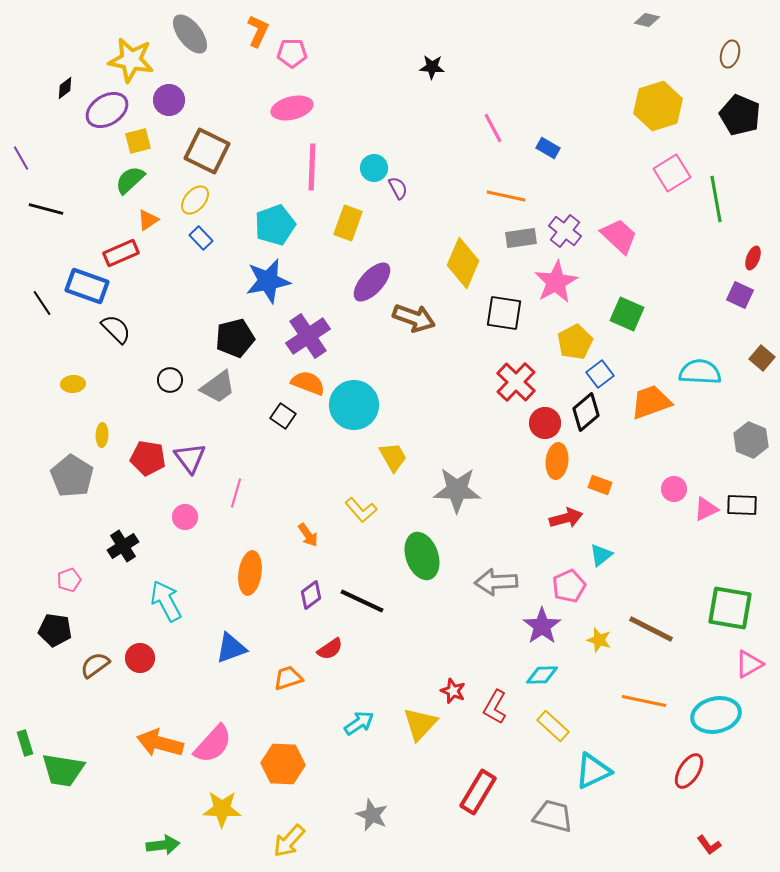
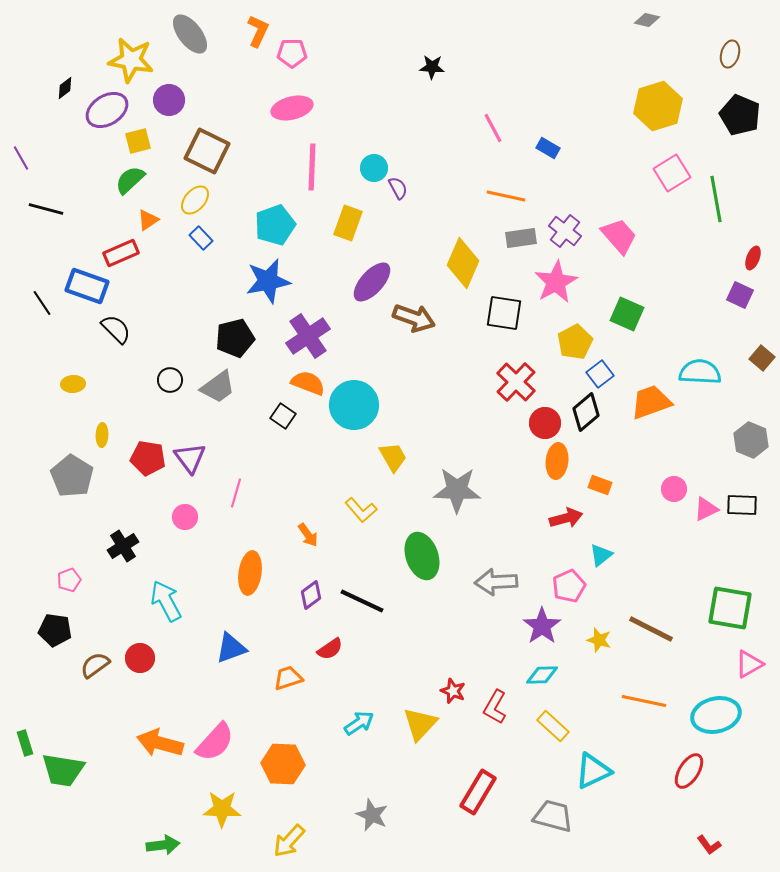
pink trapezoid at (619, 236): rotated 6 degrees clockwise
pink semicircle at (213, 744): moved 2 px right, 2 px up
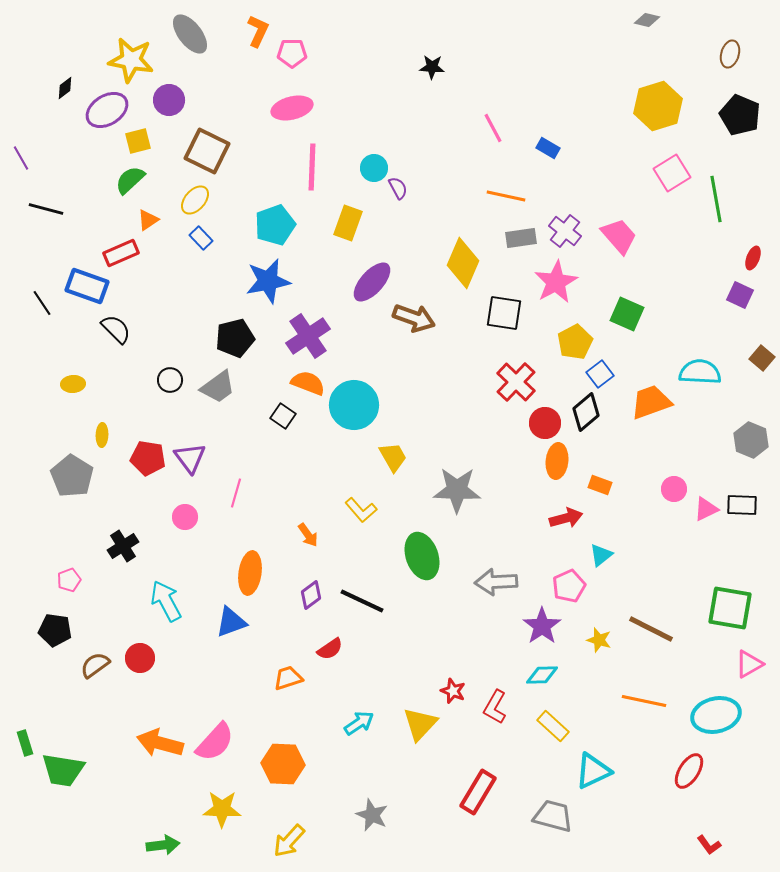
blue triangle at (231, 648): moved 26 px up
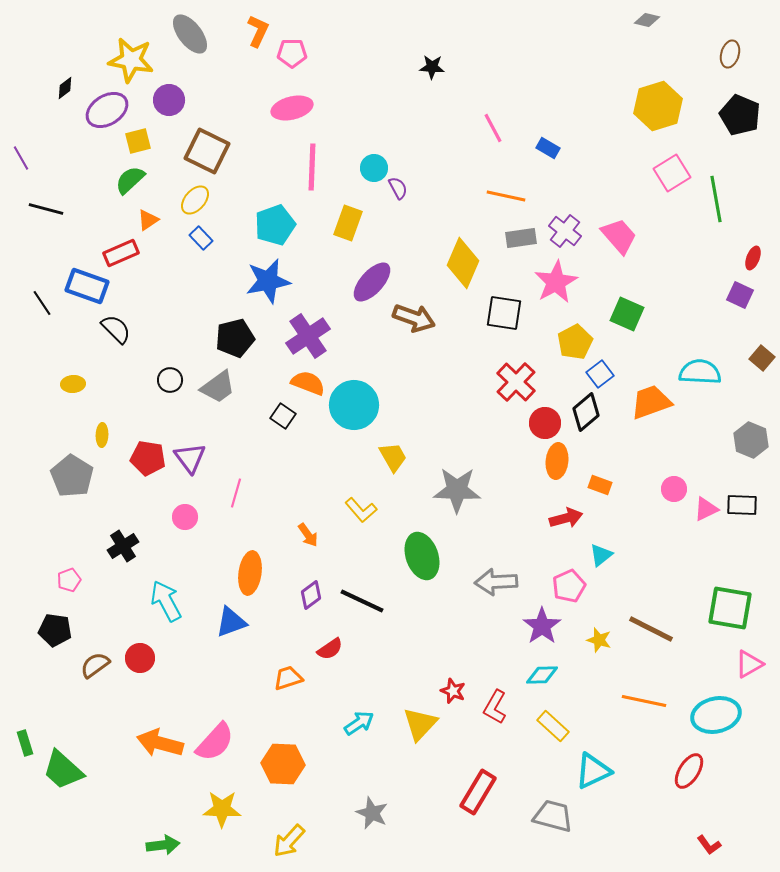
green trapezoid at (63, 770): rotated 33 degrees clockwise
gray star at (372, 815): moved 2 px up
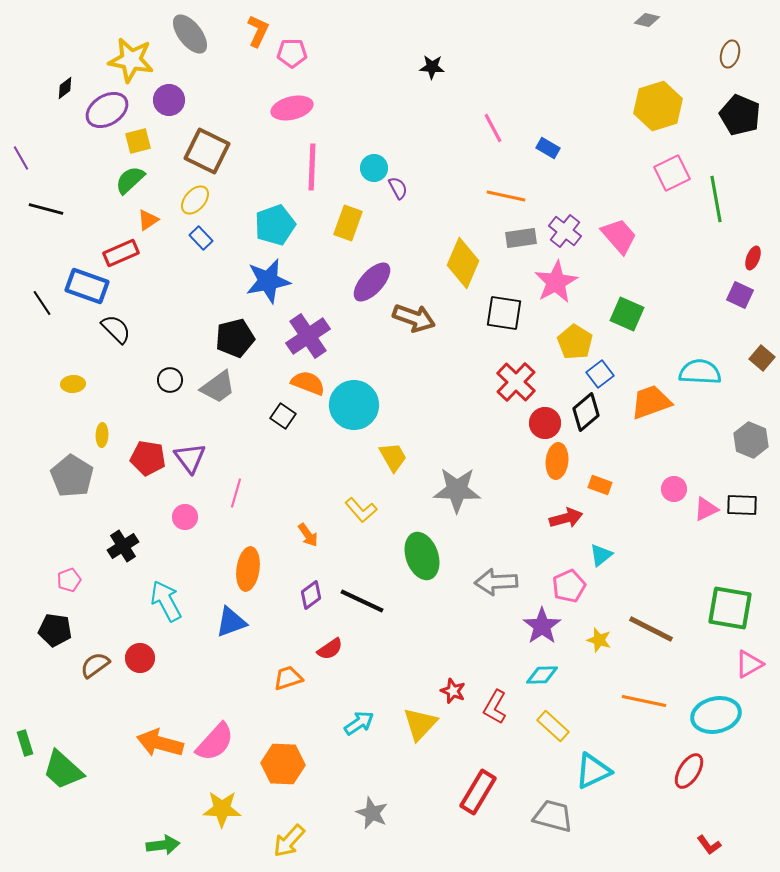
pink square at (672, 173): rotated 6 degrees clockwise
yellow pentagon at (575, 342): rotated 12 degrees counterclockwise
orange ellipse at (250, 573): moved 2 px left, 4 px up
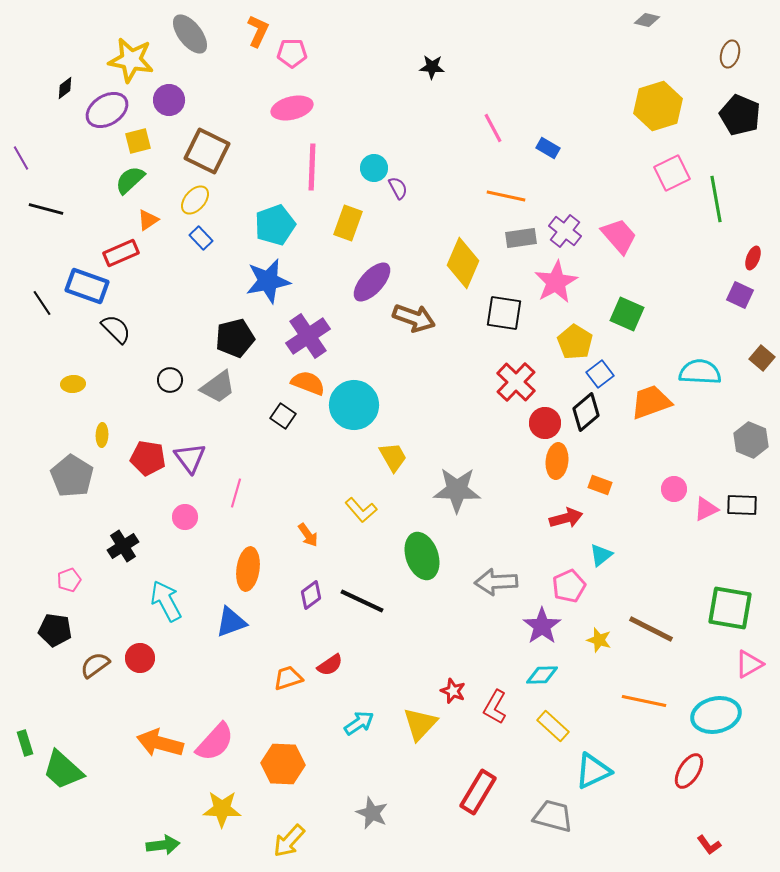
red semicircle at (330, 649): moved 16 px down
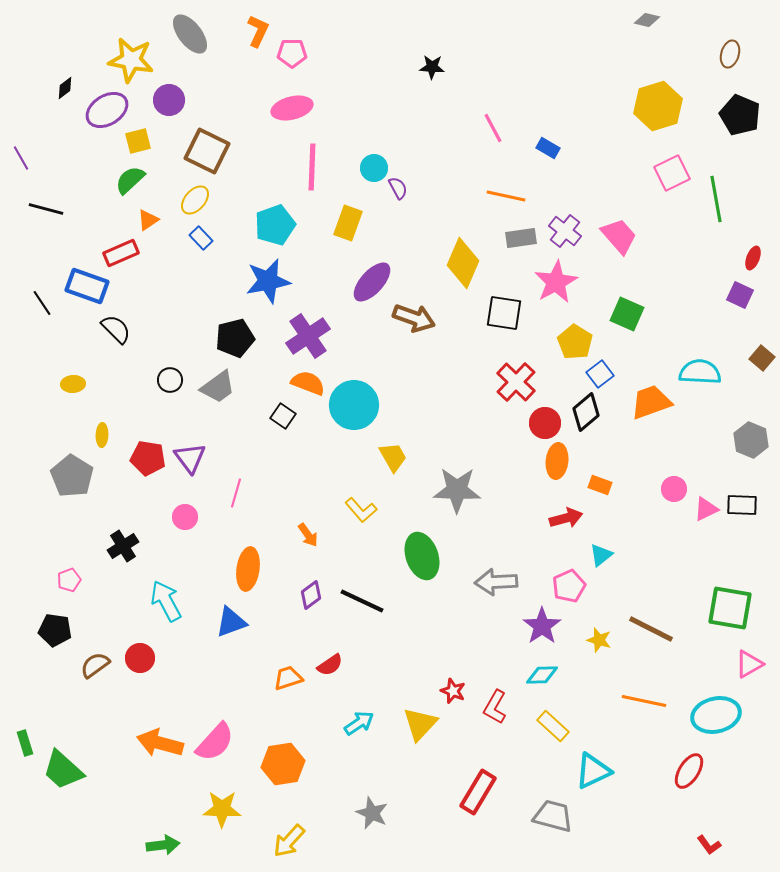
orange hexagon at (283, 764): rotated 12 degrees counterclockwise
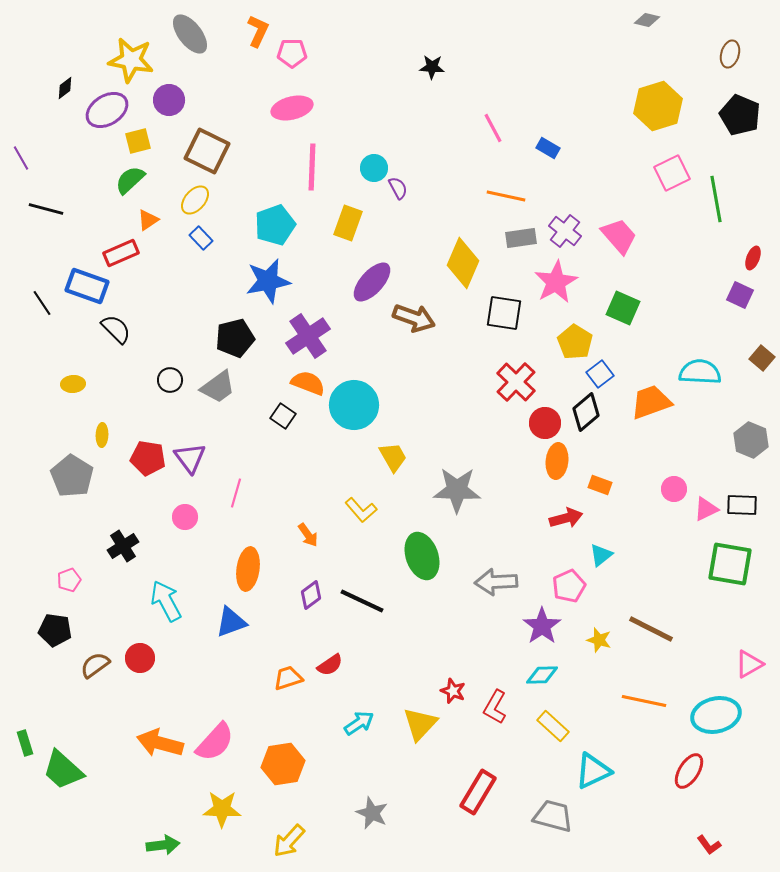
green square at (627, 314): moved 4 px left, 6 px up
green square at (730, 608): moved 44 px up
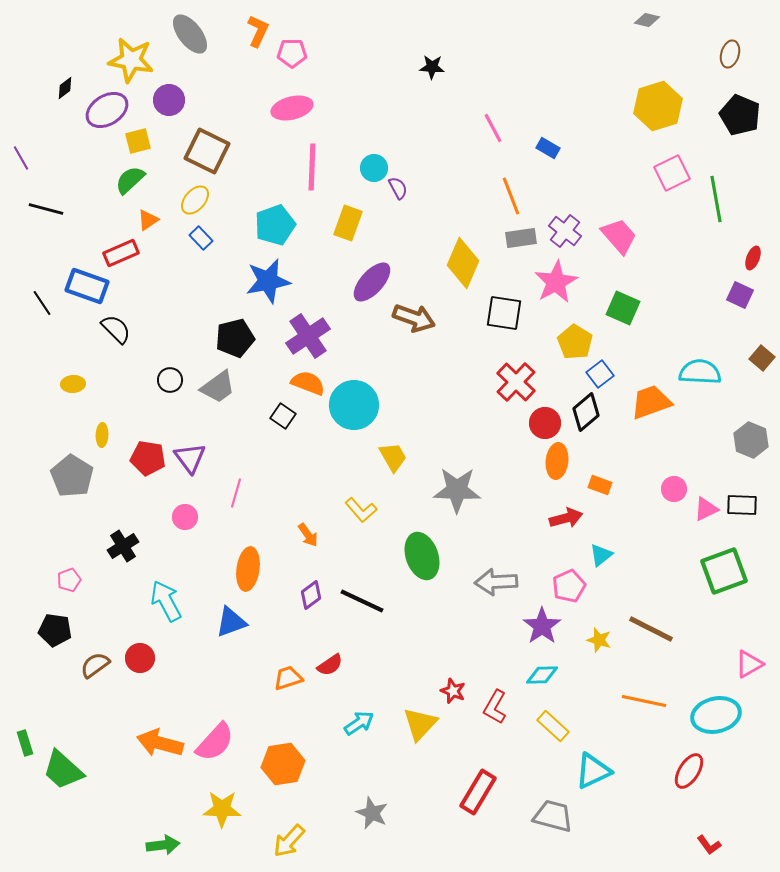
orange line at (506, 196): moved 5 px right; rotated 57 degrees clockwise
green square at (730, 564): moved 6 px left, 7 px down; rotated 30 degrees counterclockwise
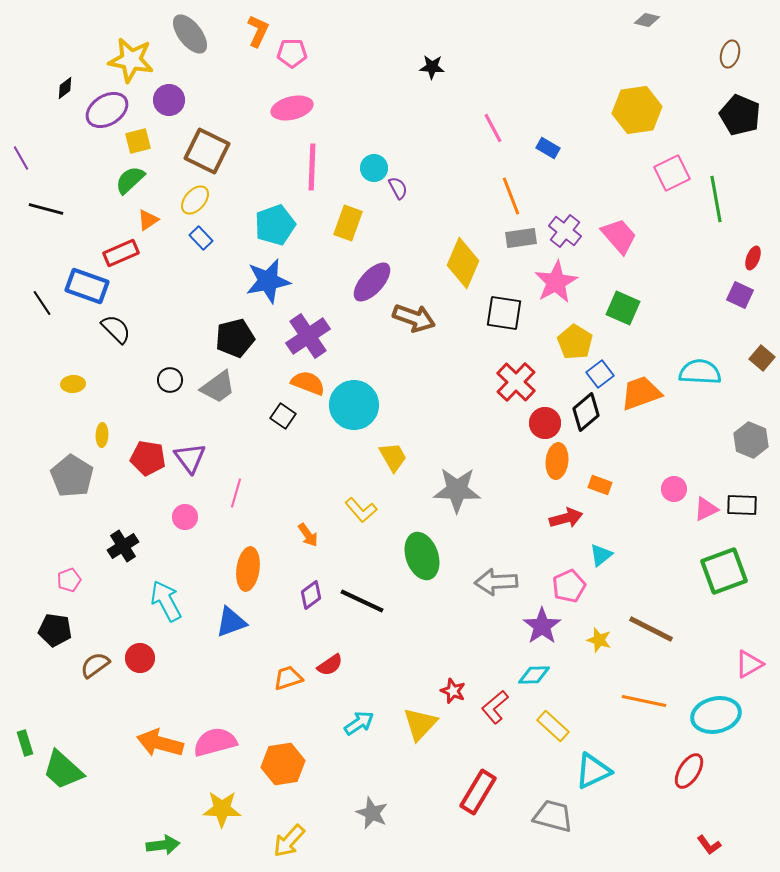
yellow hexagon at (658, 106): moved 21 px left, 4 px down; rotated 9 degrees clockwise
orange trapezoid at (651, 402): moved 10 px left, 9 px up
cyan diamond at (542, 675): moved 8 px left
red L-shape at (495, 707): rotated 20 degrees clockwise
pink semicircle at (215, 742): rotated 147 degrees counterclockwise
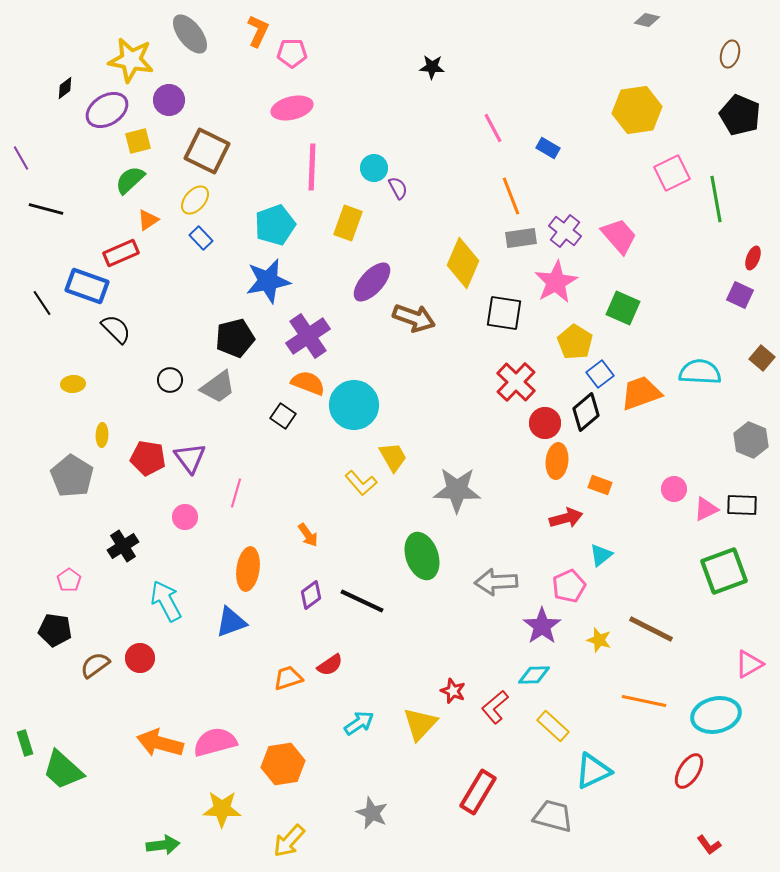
yellow L-shape at (361, 510): moved 27 px up
pink pentagon at (69, 580): rotated 15 degrees counterclockwise
